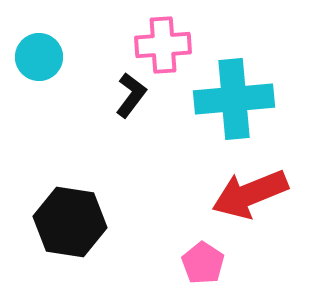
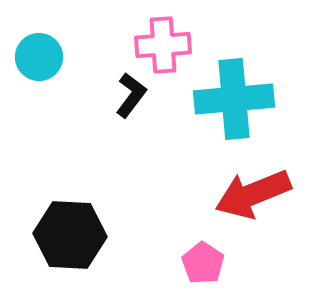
red arrow: moved 3 px right
black hexagon: moved 13 px down; rotated 6 degrees counterclockwise
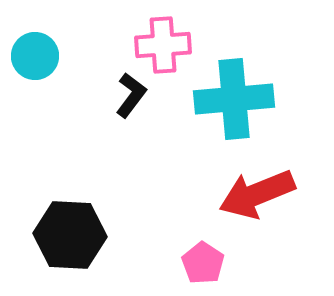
cyan circle: moved 4 px left, 1 px up
red arrow: moved 4 px right
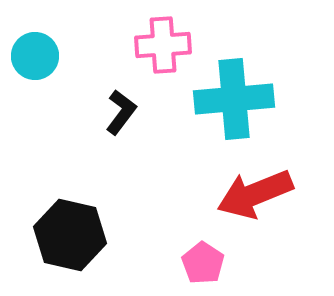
black L-shape: moved 10 px left, 17 px down
red arrow: moved 2 px left
black hexagon: rotated 10 degrees clockwise
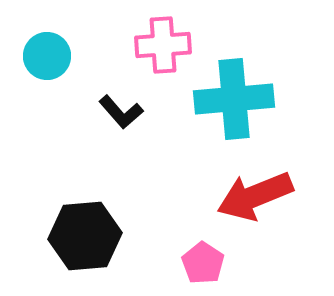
cyan circle: moved 12 px right
black L-shape: rotated 102 degrees clockwise
red arrow: moved 2 px down
black hexagon: moved 15 px right, 1 px down; rotated 18 degrees counterclockwise
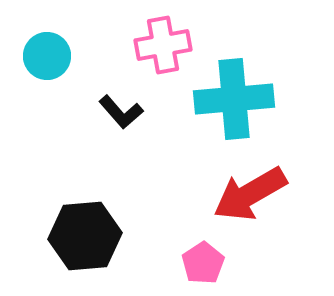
pink cross: rotated 6 degrees counterclockwise
red arrow: moved 5 px left, 2 px up; rotated 8 degrees counterclockwise
pink pentagon: rotated 6 degrees clockwise
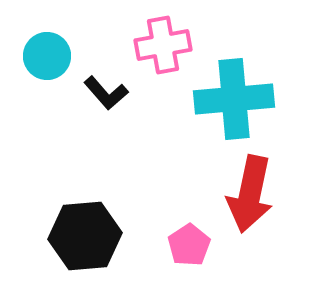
black L-shape: moved 15 px left, 19 px up
red arrow: rotated 48 degrees counterclockwise
pink pentagon: moved 14 px left, 18 px up
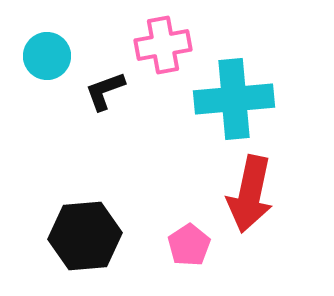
black L-shape: moved 1 px left, 2 px up; rotated 111 degrees clockwise
